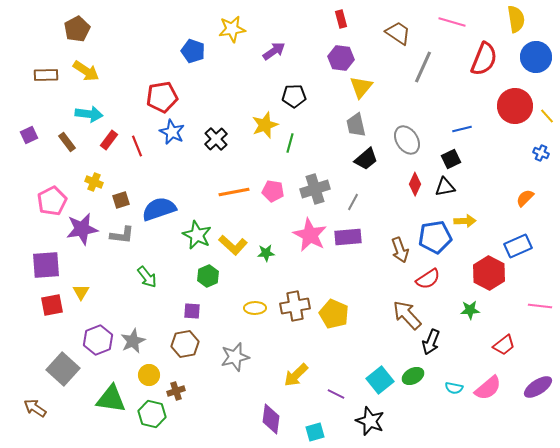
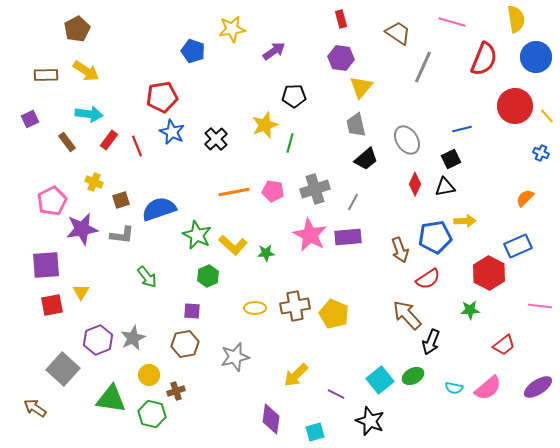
purple square at (29, 135): moved 1 px right, 16 px up
gray star at (133, 341): moved 3 px up
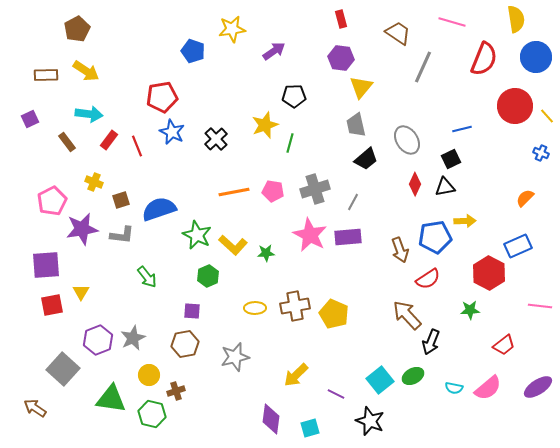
cyan square at (315, 432): moved 5 px left, 4 px up
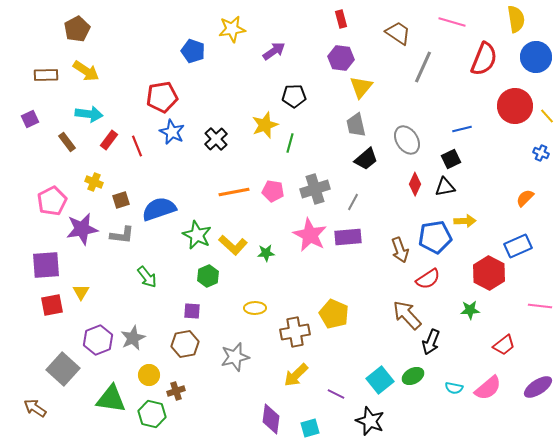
brown cross at (295, 306): moved 26 px down
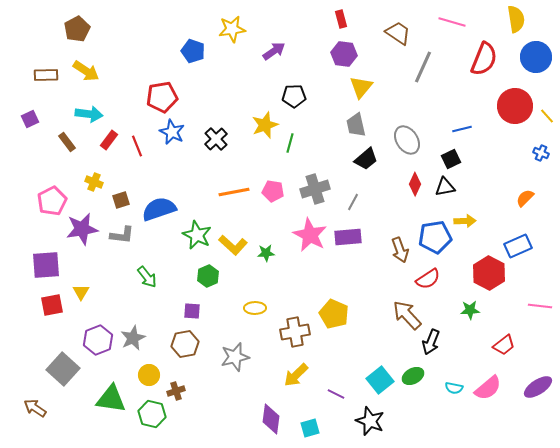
purple hexagon at (341, 58): moved 3 px right, 4 px up
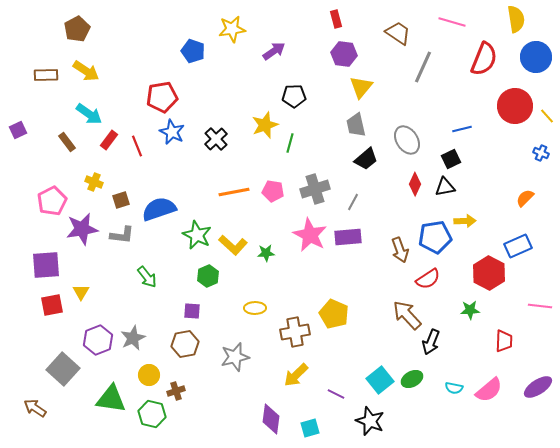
red rectangle at (341, 19): moved 5 px left
cyan arrow at (89, 114): rotated 28 degrees clockwise
purple square at (30, 119): moved 12 px left, 11 px down
red trapezoid at (504, 345): moved 4 px up; rotated 50 degrees counterclockwise
green ellipse at (413, 376): moved 1 px left, 3 px down
pink semicircle at (488, 388): moved 1 px right, 2 px down
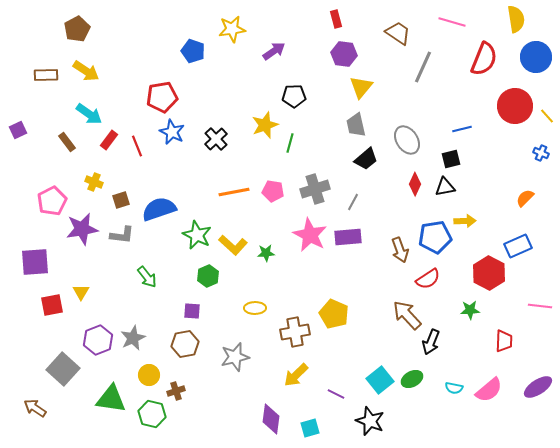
black square at (451, 159): rotated 12 degrees clockwise
purple square at (46, 265): moved 11 px left, 3 px up
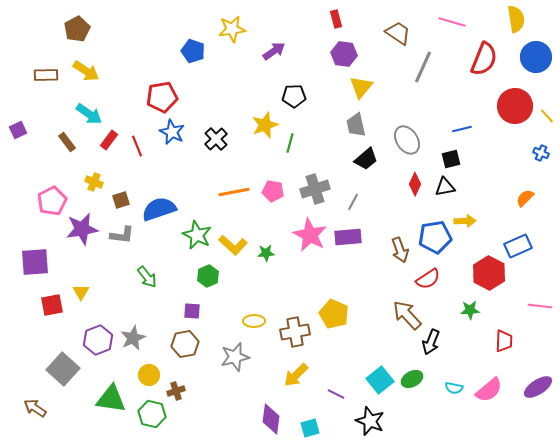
yellow ellipse at (255, 308): moved 1 px left, 13 px down
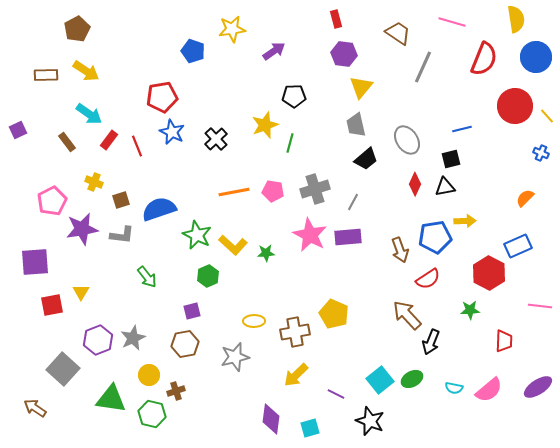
purple square at (192, 311): rotated 18 degrees counterclockwise
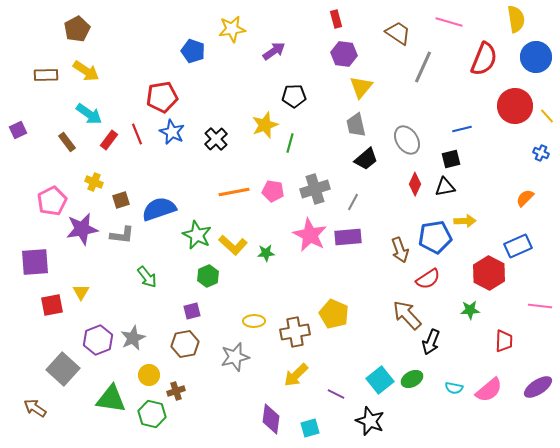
pink line at (452, 22): moved 3 px left
red line at (137, 146): moved 12 px up
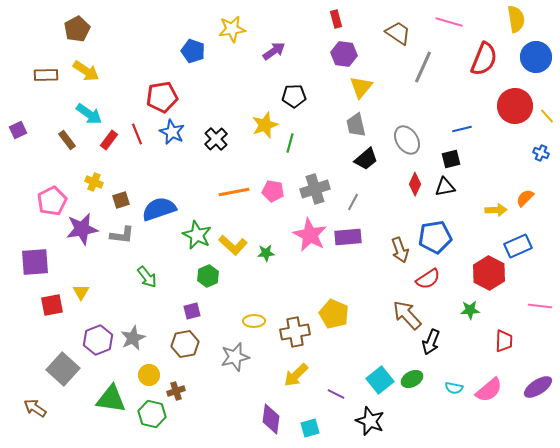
brown rectangle at (67, 142): moved 2 px up
yellow arrow at (465, 221): moved 31 px right, 11 px up
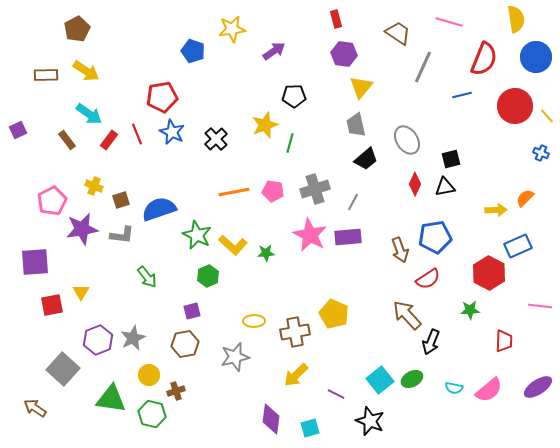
blue line at (462, 129): moved 34 px up
yellow cross at (94, 182): moved 4 px down
